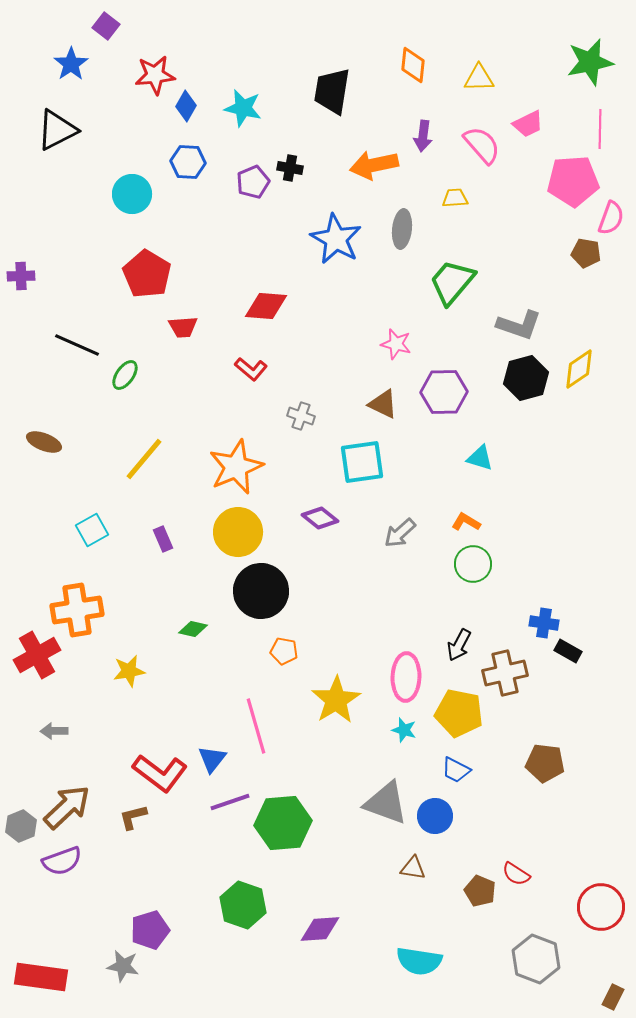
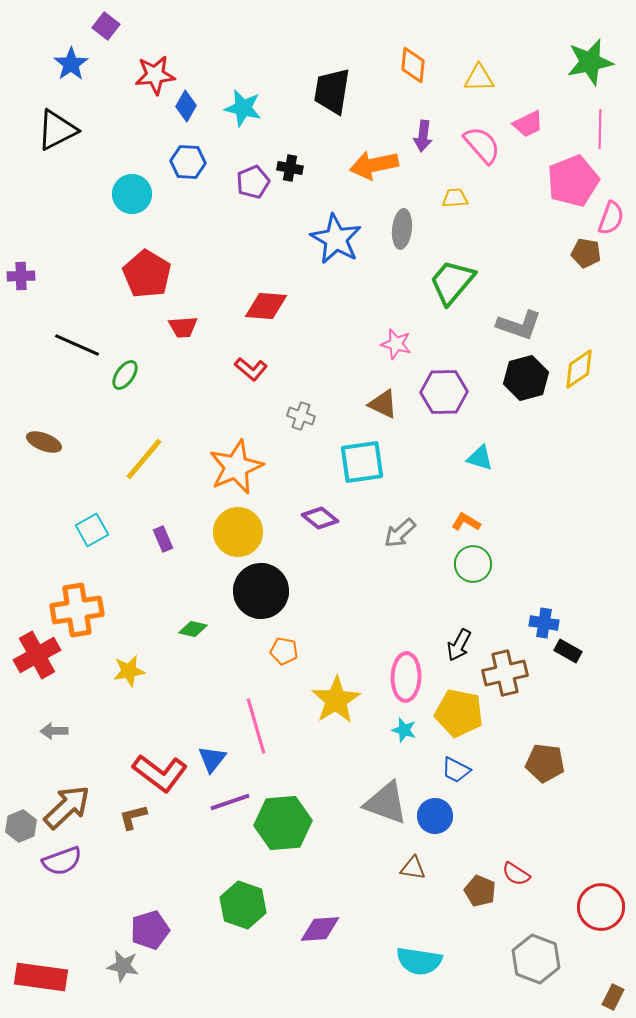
pink pentagon at (573, 181): rotated 18 degrees counterclockwise
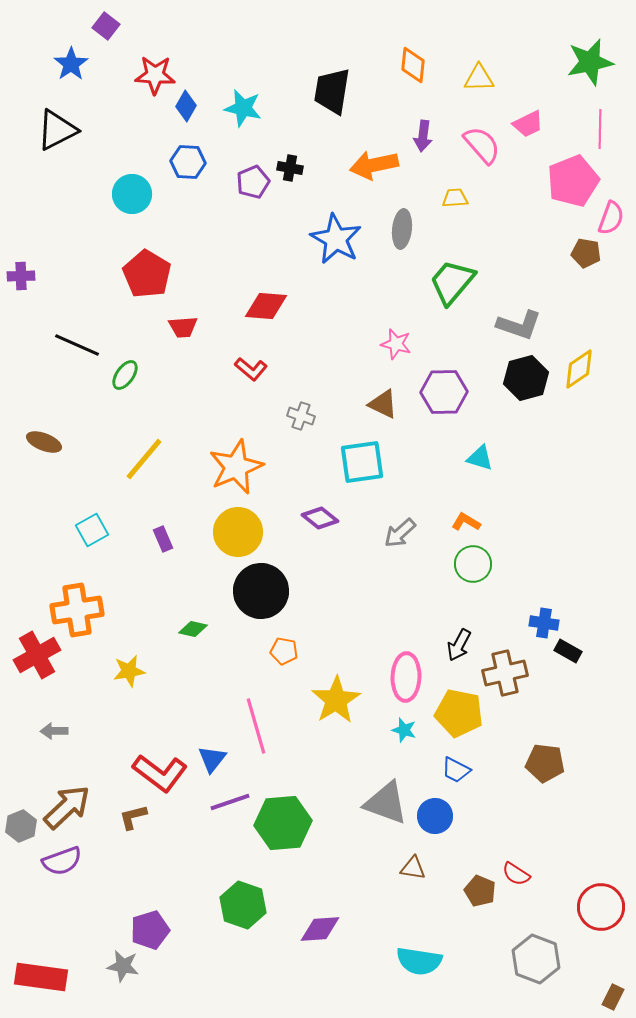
red star at (155, 75): rotated 9 degrees clockwise
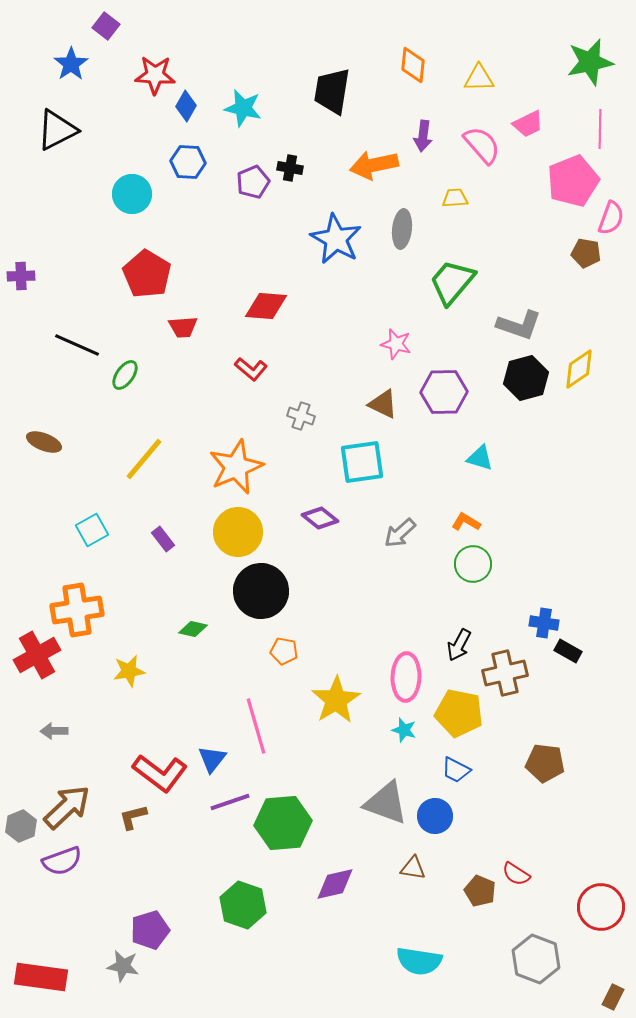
purple rectangle at (163, 539): rotated 15 degrees counterclockwise
purple diamond at (320, 929): moved 15 px right, 45 px up; rotated 9 degrees counterclockwise
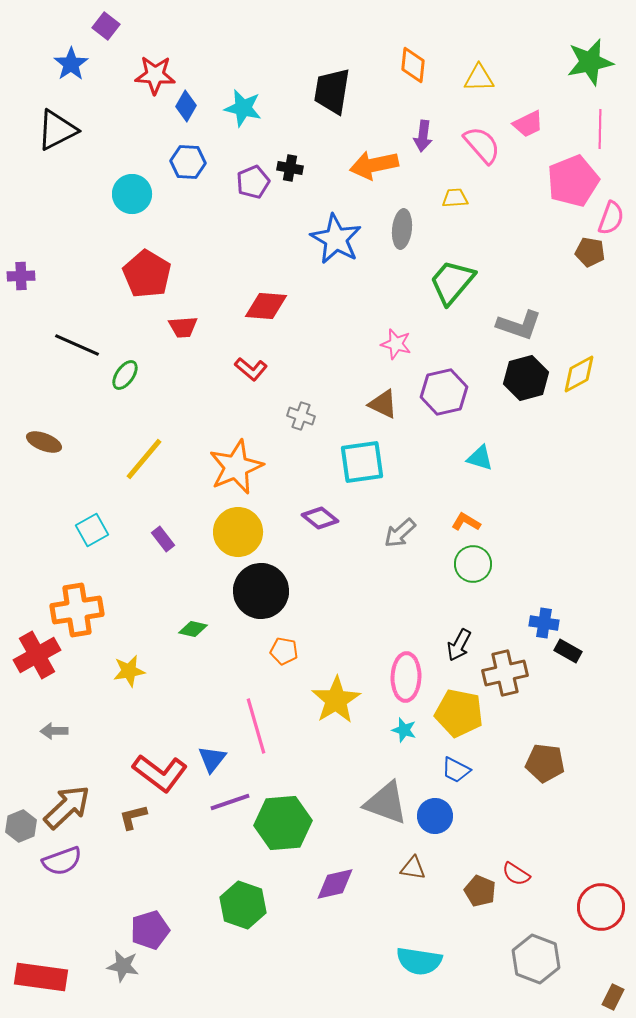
brown pentagon at (586, 253): moved 4 px right, 1 px up
yellow diamond at (579, 369): moved 5 px down; rotated 6 degrees clockwise
purple hexagon at (444, 392): rotated 12 degrees counterclockwise
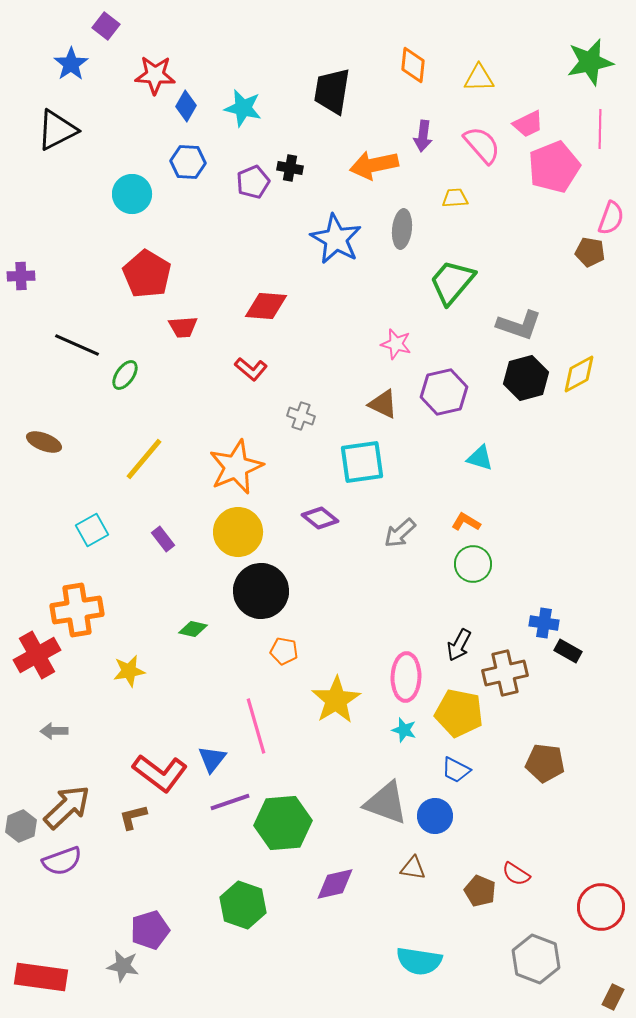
pink pentagon at (573, 181): moved 19 px left, 14 px up
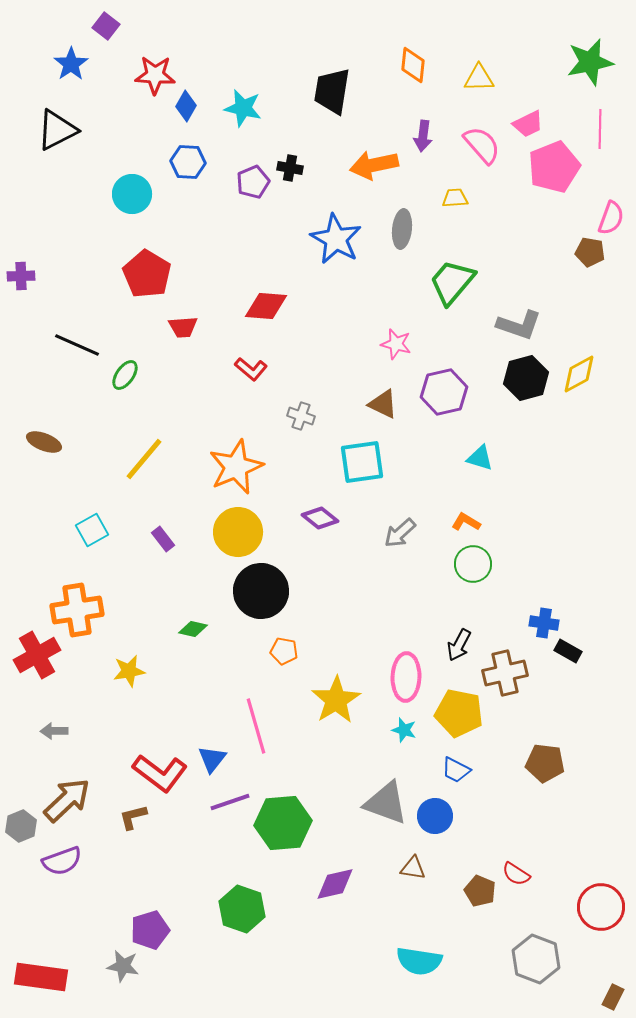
brown arrow at (67, 807): moved 7 px up
green hexagon at (243, 905): moved 1 px left, 4 px down
